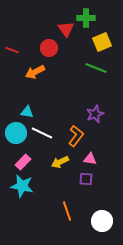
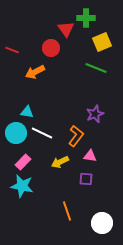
red circle: moved 2 px right
pink triangle: moved 3 px up
white circle: moved 2 px down
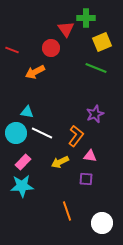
cyan star: rotated 15 degrees counterclockwise
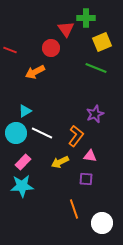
red line: moved 2 px left
cyan triangle: moved 2 px left, 1 px up; rotated 40 degrees counterclockwise
orange line: moved 7 px right, 2 px up
